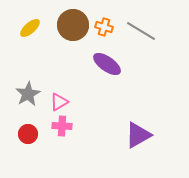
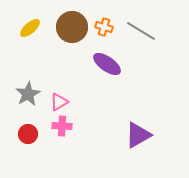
brown circle: moved 1 px left, 2 px down
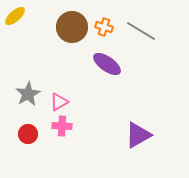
yellow ellipse: moved 15 px left, 12 px up
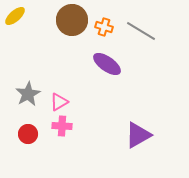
brown circle: moved 7 px up
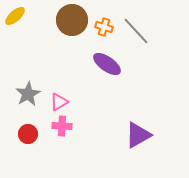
gray line: moved 5 px left; rotated 16 degrees clockwise
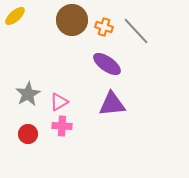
purple triangle: moved 26 px left, 31 px up; rotated 24 degrees clockwise
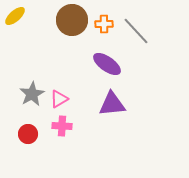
orange cross: moved 3 px up; rotated 18 degrees counterclockwise
gray star: moved 4 px right
pink triangle: moved 3 px up
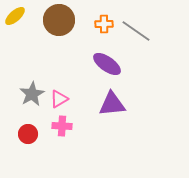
brown circle: moved 13 px left
gray line: rotated 12 degrees counterclockwise
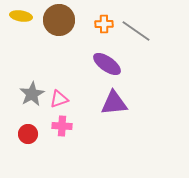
yellow ellipse: moved 6 px right; rotated 50 degrees clockwise
pink triangle: rotated 12 degrees clockwise
purple triangle: moved 2 px right, 1 px up
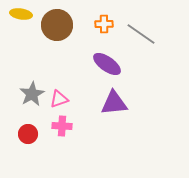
yellow ellipse: moved 2 px up
brown circle: moved 2 px left, 5 px down
gray line: moved 5 px right, 3 px down
